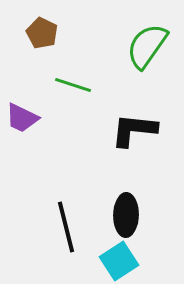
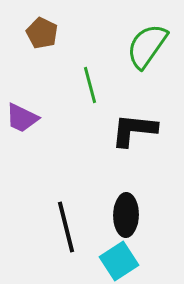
green line: moved 17 px right; rotated 57 degrees clockwise
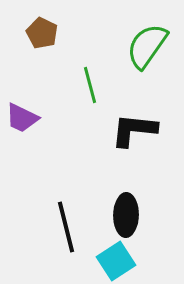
cyan square: moved 3 px left
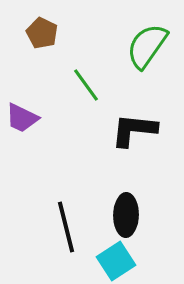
green line: moved 4 px left; rotated 21 degrees counterclockwise
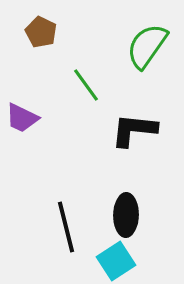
brown pentagon: moved 1 px left, 1 px up
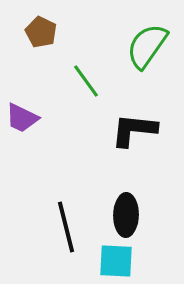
green line: moved 4 px up
cyan square: rotated 36 degrees clockwise
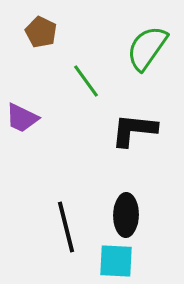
green semicircle: moved 2 px down
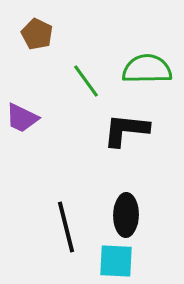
brown pentagon: moved 4 px left, 2 px down
green semicircle: moved 21 px down; rotated 54 degrees clockwise
black L-shape: moved 8 px left
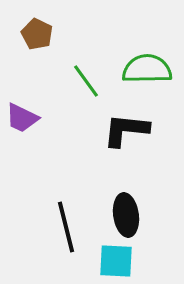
black ellipse: rotated 9 degrees counterclockwise
